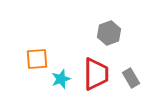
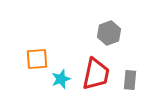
red trapezoid: rotated 12 degrees clockwise
gray rectangle: moved 1 px left, 2 px down; rotated 36 degrees clockwise
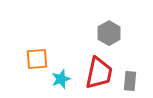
gray hexagon: rotated 10 degrees counterclockwise
red trapezoid: moved 3 px right, 1 px up
gray rectangle: moved 1 px down
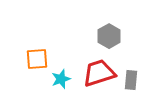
gray hexagon: moved 3 px down
red trapezoid: rotated 120 degrees counterclockwise
gray rectangle: moved 1 px right, 1 px up
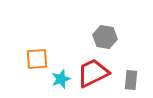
gray hexagon: moved 4 px left, 1 px down; rotated 20 degrees counterclockwise
red trapezoid: moved 6 px left; rotated 8 degrees counterclockwise
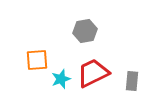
gray hexagon: moved 20 px left, 6 px up; rotated 20 degrees counterclockwise
orange square: moved 1 px down
gray rectangle: moved 1 px right, 1 px down
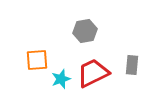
gray rectangle: moved 16 px up
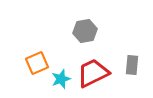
orange square: moved 3 px down; rotated 20 degrees counterclockwise
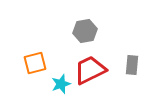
orange square: moved 2 px left; rotated 10 degrees clockwise
red trapezoid: moved 3 px left, 3 px up
cyan star: moved 5 px down
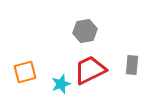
orange square: moved 10 px left, 9 px down
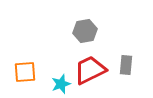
gray rectangle: moved 6 px left
orange square: rotated 10 degrees clockwise
